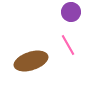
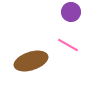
pink line: rotated 30 degrees counterclockwise
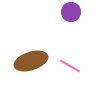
pink line: moved 2 px right, 21 px down
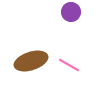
pink line: moved 1 px left, 1 px up
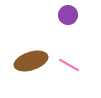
purple circle: moved 3 px left, 3 px down
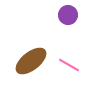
brown ellipse: rotated 20 degrees counterclockwise
